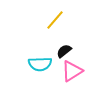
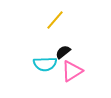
black semicircle: moved 1 px left, 1 px down
cyan semicircle: moved 5 px right
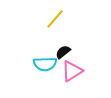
yellow line: moved 1 px up
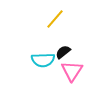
cyan semicircle: moved 2 px left, 4 px up
pink triangle: rotated 25 degrees counterclockwise
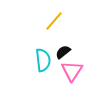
yellow line: moved 1 px left, 2 px down
cyan semicircle: rotated 95 degrees counterclockwise
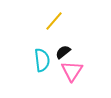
cyan semicircle: moved 1 px left
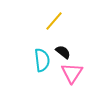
black semicircle: rotated 77 degrees clockwise
pink triangle: moved 2 px down
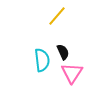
yellow line: moved 3 px right, 5 px up
black semicircle: rotated 28 degrees clockwise
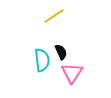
yellow line: moved 3 px left; rotated 15 degrees clockwise
black semicircle: moved 2 px left
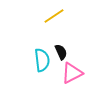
pink triangle: rotated 30 degrees clockwise
